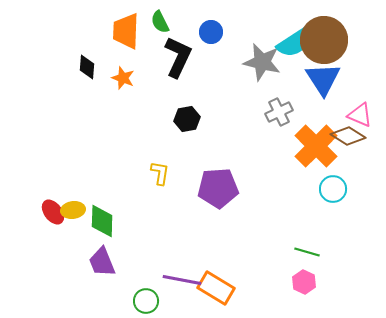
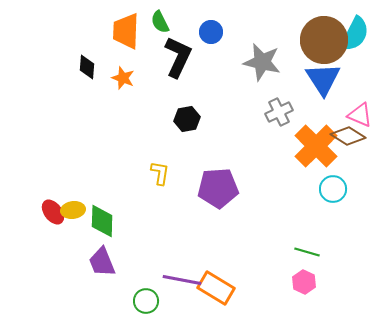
cyan semicircle: moved 61 px right, 9 px up; rotated 30 degrees counterclockwise
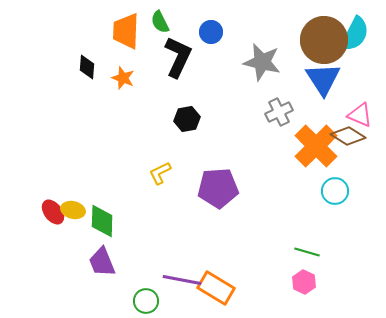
yellow L-shape: rotated 125 degrees counterclockwise
cyan circle: moved 2 px right, 2 px down
yellow ellipse: rotated 20 degrees clockwise
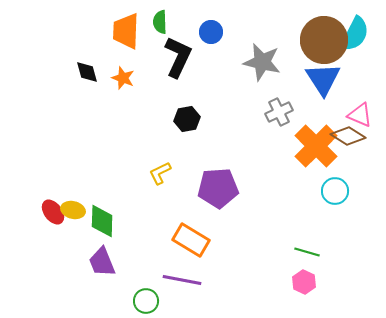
green semicircle: rotated 25 degrees clockwise
black diamond: moved 5 px down; rotated 20 degrees counterclockwise
orange rectangle: moved 25 px left, 48 px up
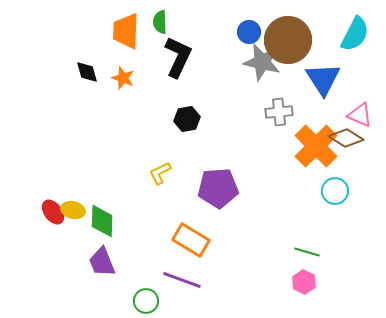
blue circle: moved 38 px right
brown circle: moved 36 px left
gray cross: rotated 20 degrees clockwise
brown diamond: moved 2 px left, 2 px down
purple line: rotated 9 degrees clockwise
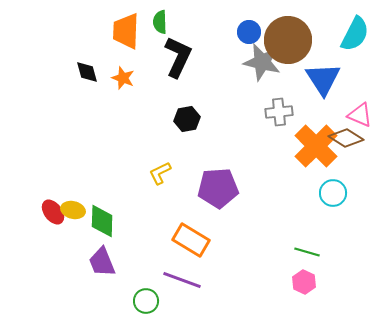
cyan circle: moved 2 px left, 2 px down
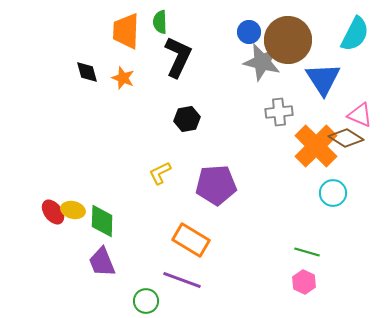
purple pentagon: moved 2 px left, 3 px up
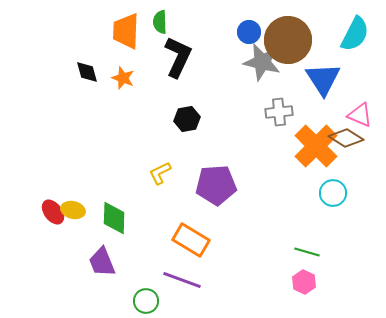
green diamond: moved 12 px right, 3 px up
